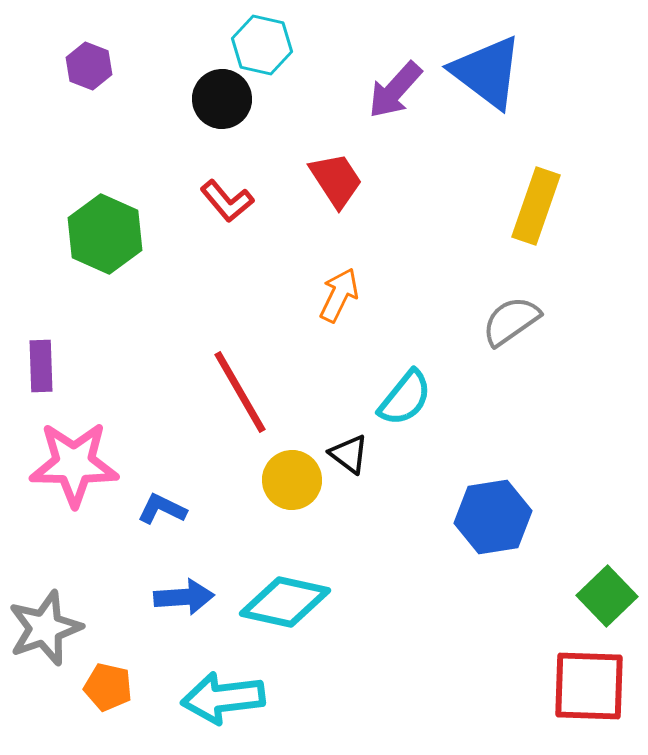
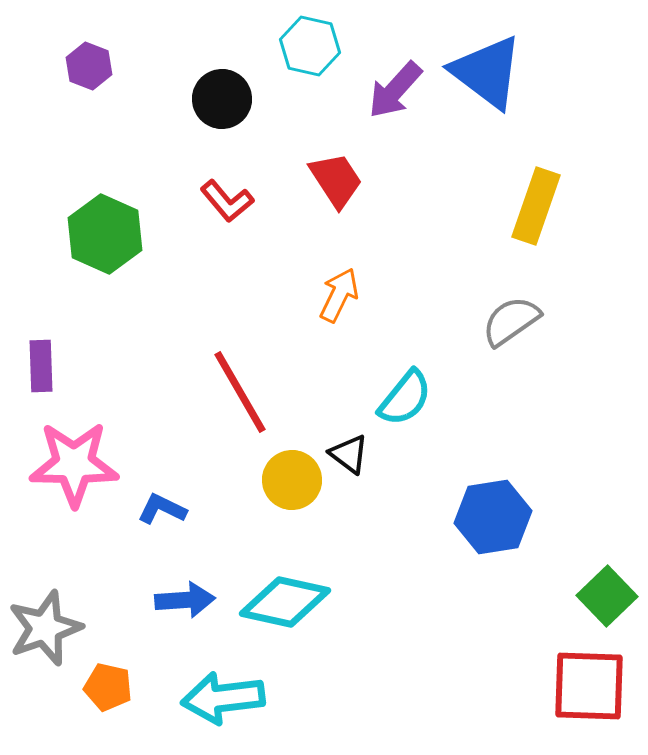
cyan hexagon: moved 48 px right, 1 px down
blue arrow: moved 1 px right, 3 px down
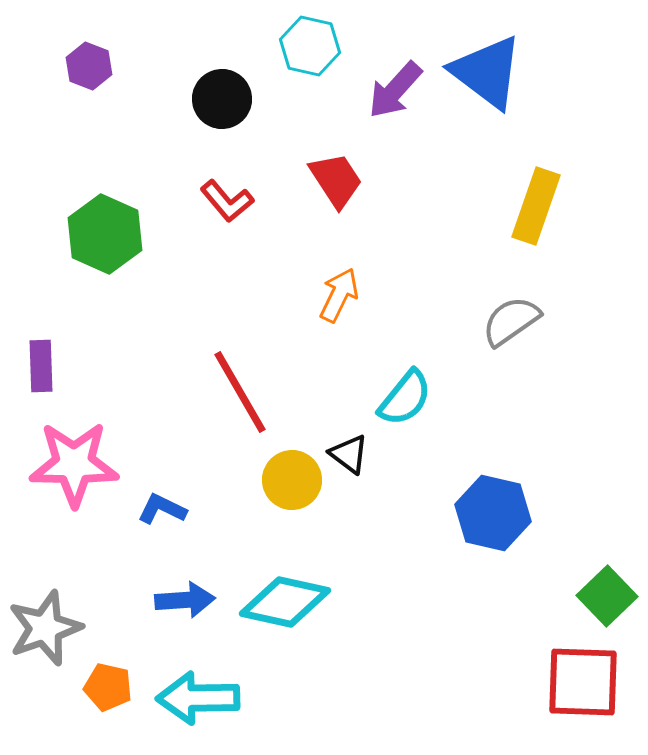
blue hexagon: moved 4 px up; rotated 22 degrees clockwise
red square: moved 6 px left, 4 px up
cyan arrow: moved 25 px left; rotated 6 degrees clockwise
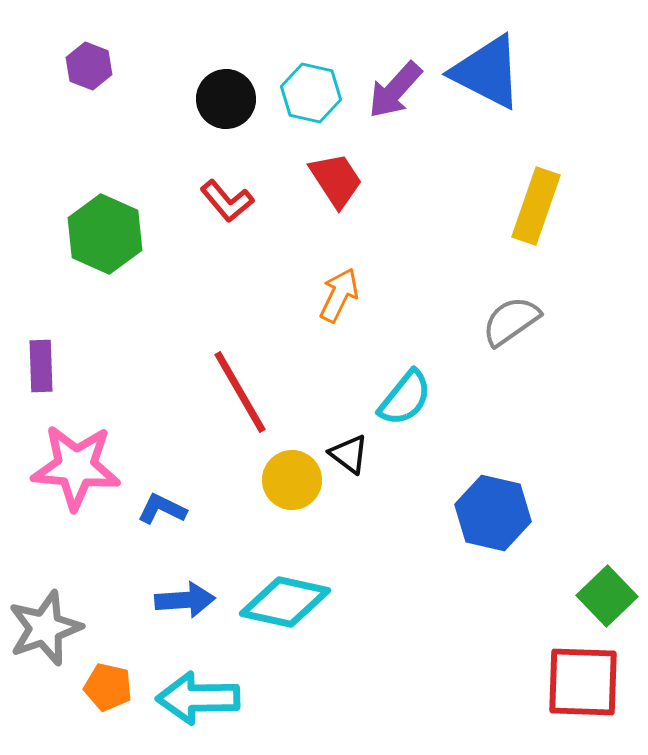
cyan hexagon: moved 1 px right, 47 px down
blue triangle: rotated 10 degrees counterclockwise
black circle: moved 4 px right
pink star: moved 2 px right, 3 px down; rotated 4 degrees clockwise
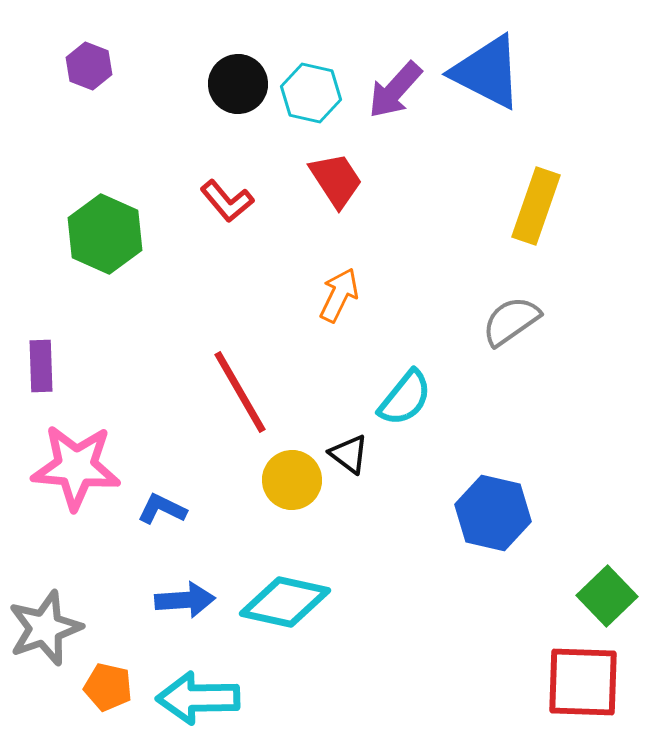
black circle: moved 12 px right, 15 px up
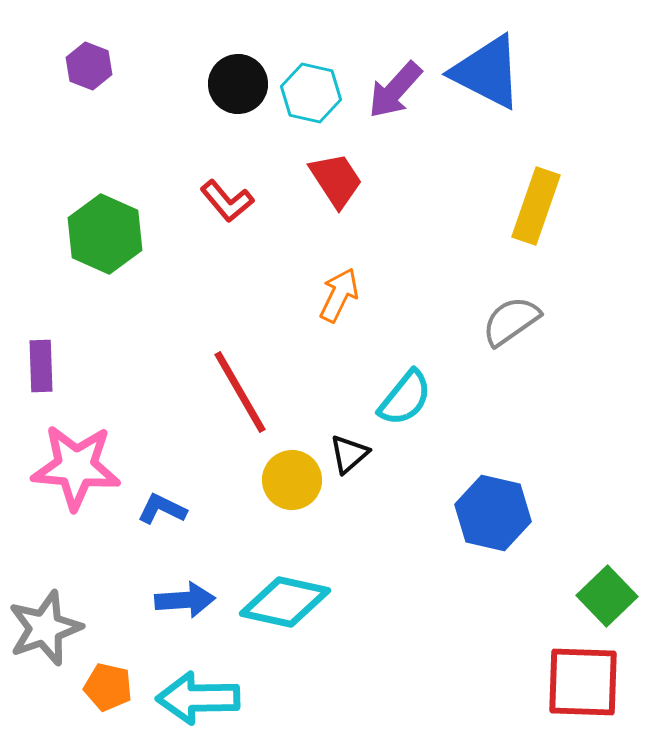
black triangle: rotated 42 degrees clockwise
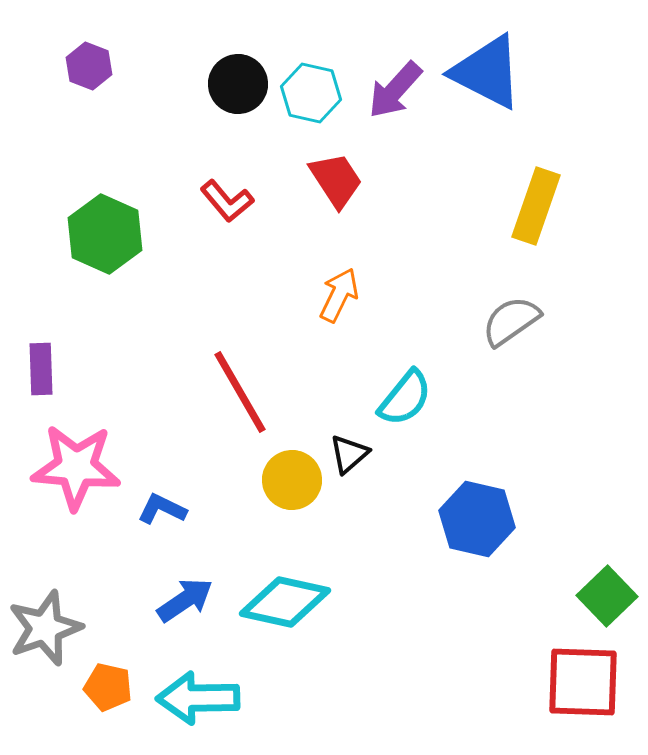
purple rectangle: moved 3 px down
blue hexagon: moved 16 px left, 6 px down
blue arrow: rotated 30 degrees counterclockwise
